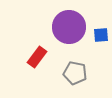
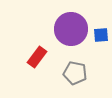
purple circle: moved 2 px right, 2 px down
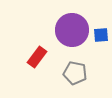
purple circle: moved 1 px right, 1 px down
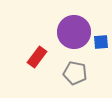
purple circle: moved 2 px right, 2 px down
blue square: moved 7 px down
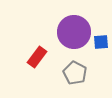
gray pentagon: rotated 15 degrees clockwise
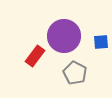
purple circle: moved 10 px left, 4 px down
red rectangle: moved 2 px left, 1 px up
